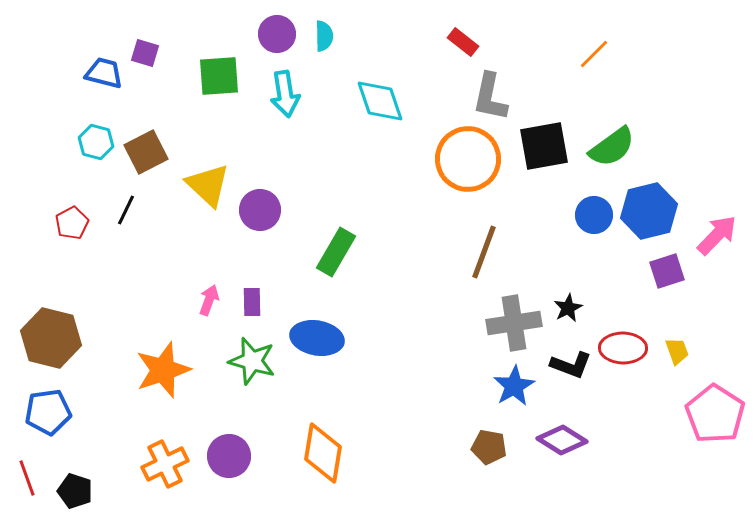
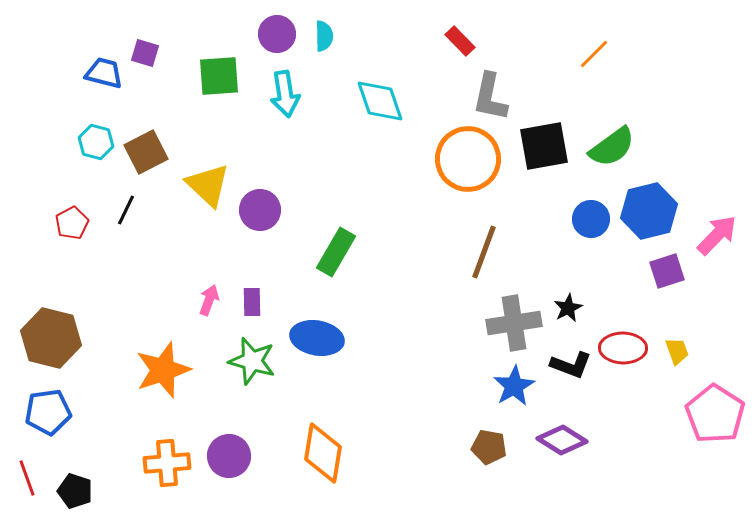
red rectangle at (463, 42): moved 3 px left, 1 px up; rotated 8 degrees clockwise
blue circle at (594, 215): moved 3 px left, 4 px down
orange cross at (165, 464): moved 2 px right, 1 px up; rotated 21 degrees clockwise
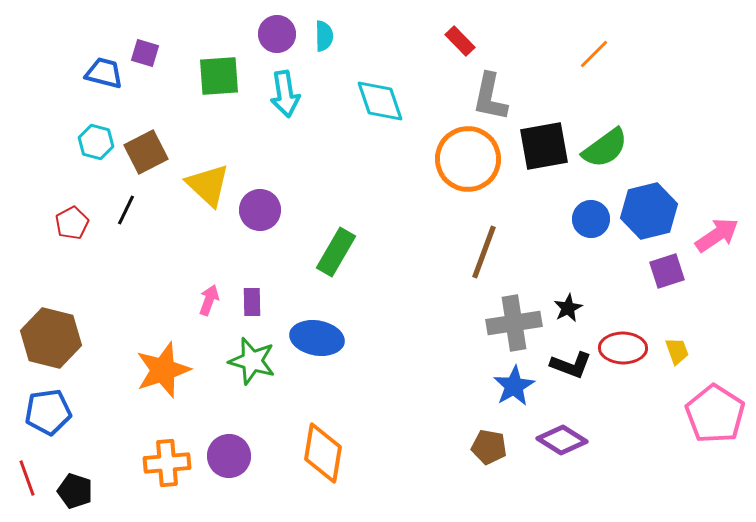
green semicircle at (612, 147): moved 7 px left, 1 px down
pink arrow at (717, 235): rotated 12 degrees clockwise
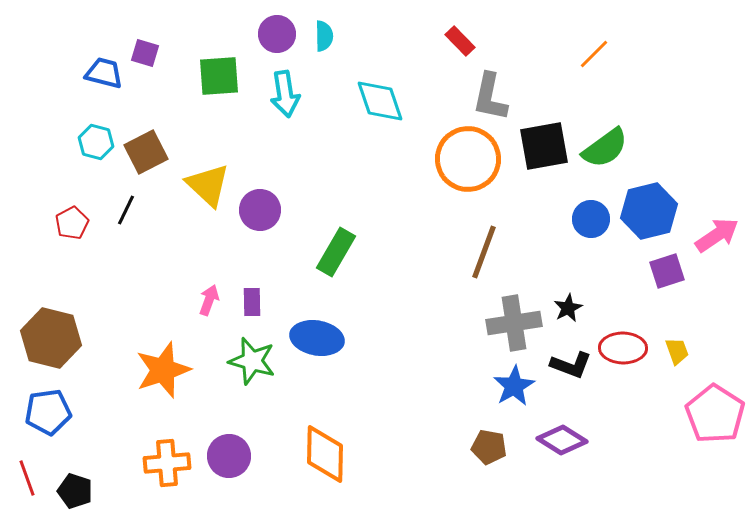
orange diamond at (323, 453): moved 2 px right, 1 px down; rotated 8 degrees counterclockwise
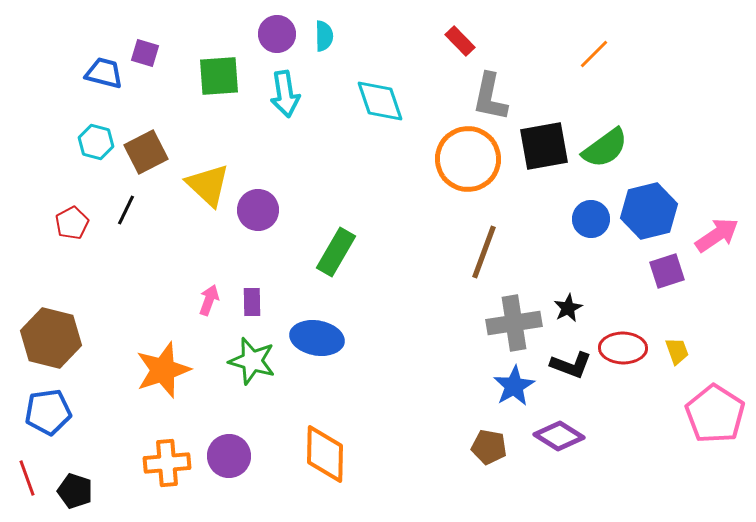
purple circle at (260, 210): moved 2 px left
purple diamond at (562, 440): moved 3 px left, 4 px up
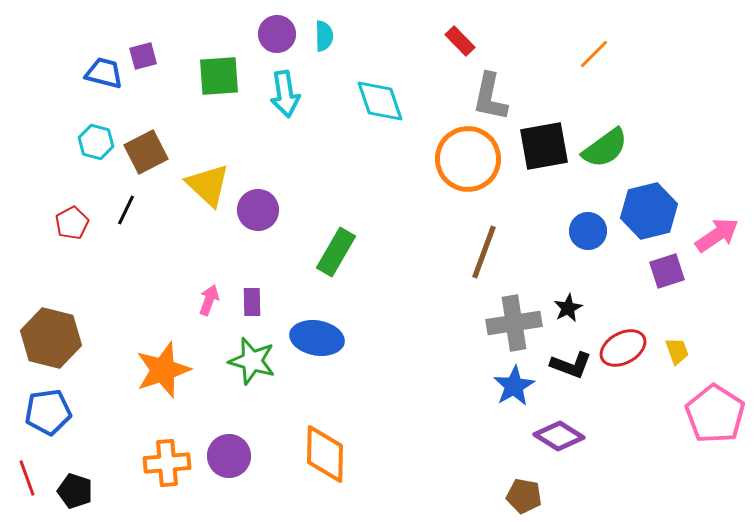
purple square at (145, 53): moved 2 px left, 3 px down; rotated 32 degrees counterclockwise
blue circle at (591, 219): moved 3 px left, 12 px down
red ellipse at (623, 348): rotated 30 degrees counterclockwise
brown pentagon at (489, 447): moved 35 px right, 49 px down
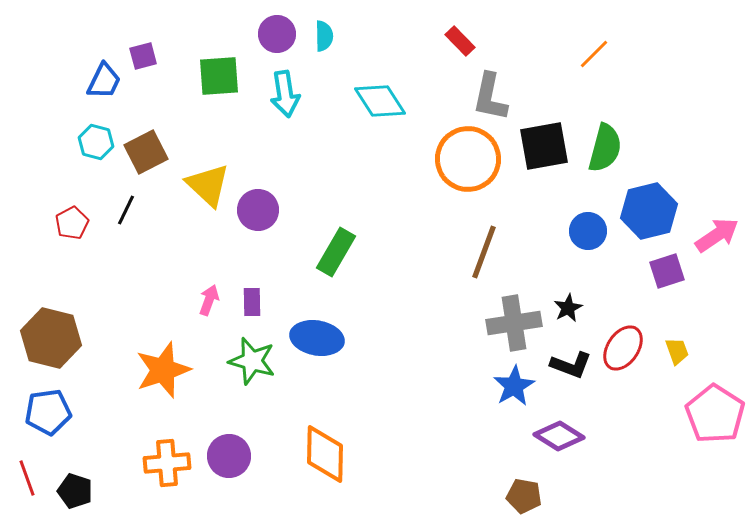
blue trapezoid at (104, 73): moved 8 px down; rotated 102 degrees clockwise
cyan diamond at (380, 101): rotated 14 degrees counterclockwise
green semicircle at (605, 148): rotated 39 degrees counterclockwise
red ellipse at (623, 348): rotated 27 degrees counterclockwise
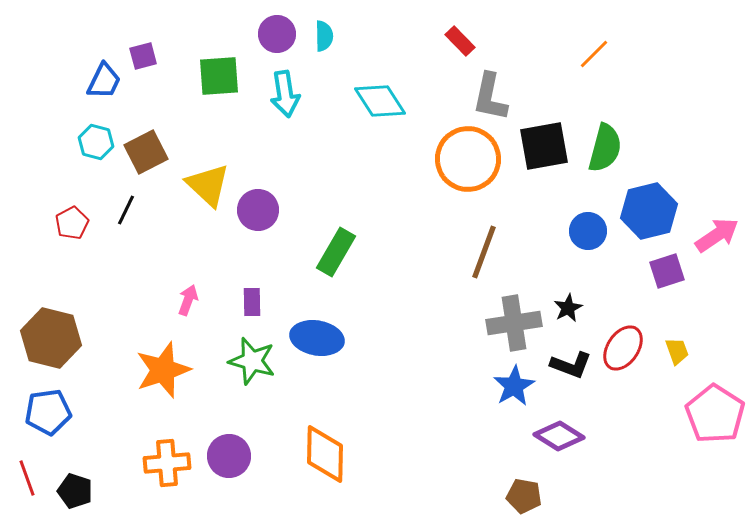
pink arrow at (209, 300): moved 21 px left
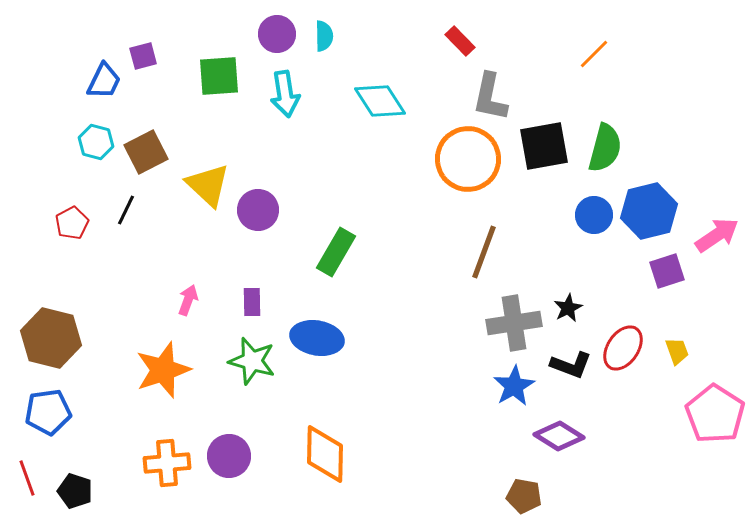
blue circle at (588, 231): moved 6 px right, 16 px up
